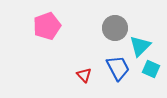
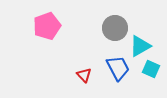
cyan triangle: rotated 15 degrees clockwise
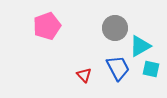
cyan square: rotated 12 degrees counterclockwise
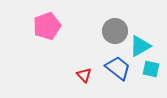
gray circle: moved 3 px down
blue trapezoid: rotated 24 degrees counterclockwise
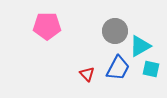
pink pentagon: rotated 20 degrees clockwise
blue trapezoid: rotated 80 degrees clockwise
red triangle: moved 3 px right, 1 px up
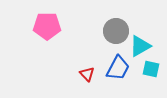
gray circle: moved 1 px right
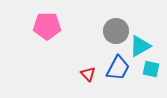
red triangle: moved 1 px right
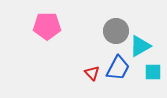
cyan square: moved 2 px right, 3 px down; rotated 12 degrees counterclockwise
red triangle: moved 4 px right, 1 px up
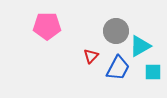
red triangle: moved 1 px left, 17 px up; rotated 28 degrees clockwise
